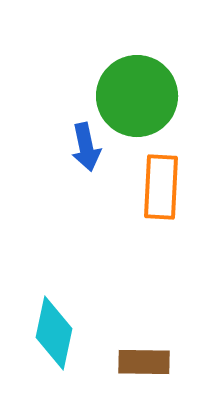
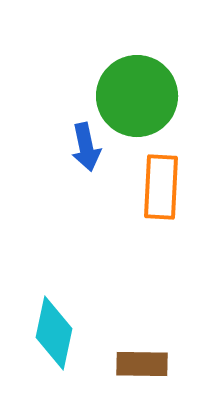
brown rectangle: moved 2 px left, 2 px down
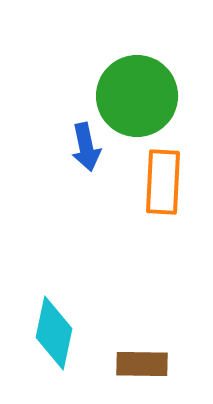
orange rectangle: moved 2 px right, 5 px up
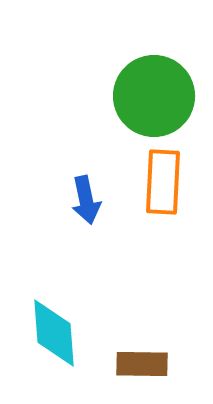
green circle: moved 17 px right
blue arrow: moved 53 px down
cyan diamond: rotated 16 degrees counterclockwise
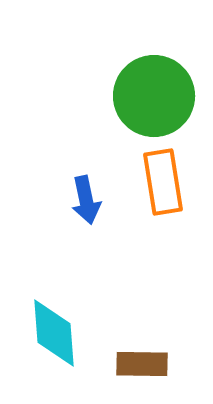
orange rectangle: rotated 12 degrees counterclockwise
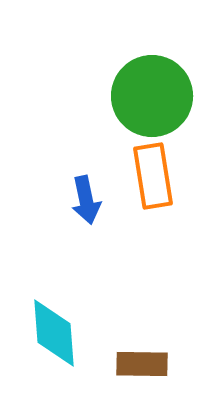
green circle: moved 2 px left
orange rectangle: moved 10 px left, 6 px up
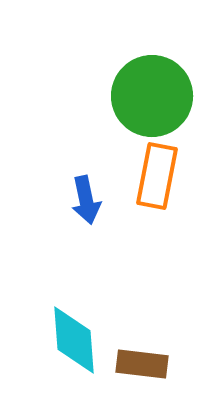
orange rectangle: moved 4 px right; rotated 20 degrees clockwise
cyan diamond: moved 20 px right, 7 px down
brown rectangle: rotated 6 degrees clockwise
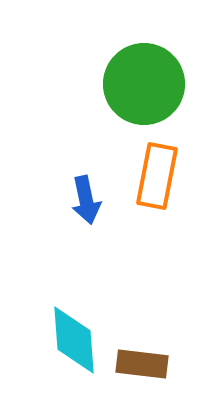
green circle: moved 8 px left, 12 px up
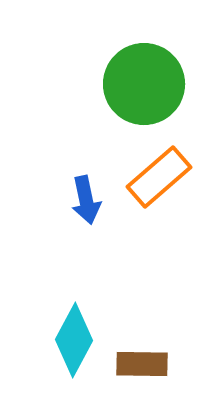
orange rectangle: moved 2 px right, 1 px down; rotated 38 degrees clockwise
cyan diamond: rotated 32 degrees clockwise
brown rectangle: rotated 6 degrees counterclockwise
